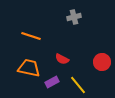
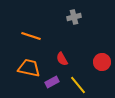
red semicircle: rotated 32 degrees clockwise
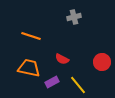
red semicircle: rotated 32 degrees counterclockwise
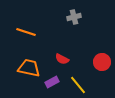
orange line: moved 5 px left, 4 px up
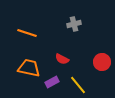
gray cross: moved 7 px down
orange line: moved 1 px right, 1 px down
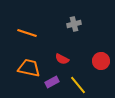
red circle: moved 1 px left, 1 px up
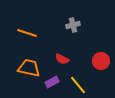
gray cross: moved 1 px left, 1 px down
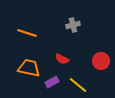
yellow line: rotated 12 degrees counterclockwise
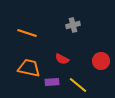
purple rectangle: rotated 24 degrees clockwise
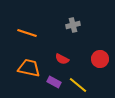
red circle: moved 1 px left, 2 px up
purple rectangle: moved 2 px right; rotated 32 degrees clockwise
